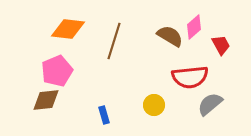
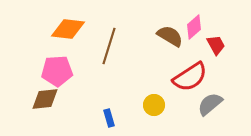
brown line: moved 5 px left, 5 px down
red trapezoid: moved 5 px left
pink pentagon: rotated 20 degrees clockwise
red semicircle: rotated 27 degrees counterclockwise
brown diamond: moved 1 px left, 1 px up
blue rectangle: moved 5 px right, 3 px down
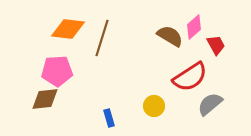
brown line: moved 7 px left, 8 px up
yellow circle: moved 1 px down
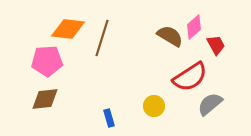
pink pentagon: moved 10 px left, 10 px up
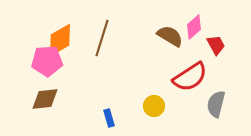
orange diamond: moved 8 px left, 11 px down; rotated 36 degrees counterclockwise
gray semicircle: moved 6 px right; rotated 36 degrees counterclockwise
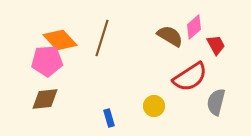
orange diamond: rotated 76 degrees clockwise
gray semicircle: moved 2 px up
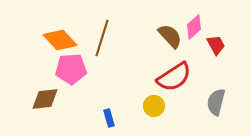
brown semicircle: rotated 16 degrees clockwise
pink pentagon: moved 24 px right, 8 px down
red semicircle: moved 16 px left
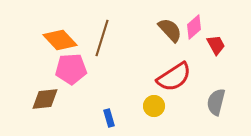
brown semicircle: moved 6 px up
